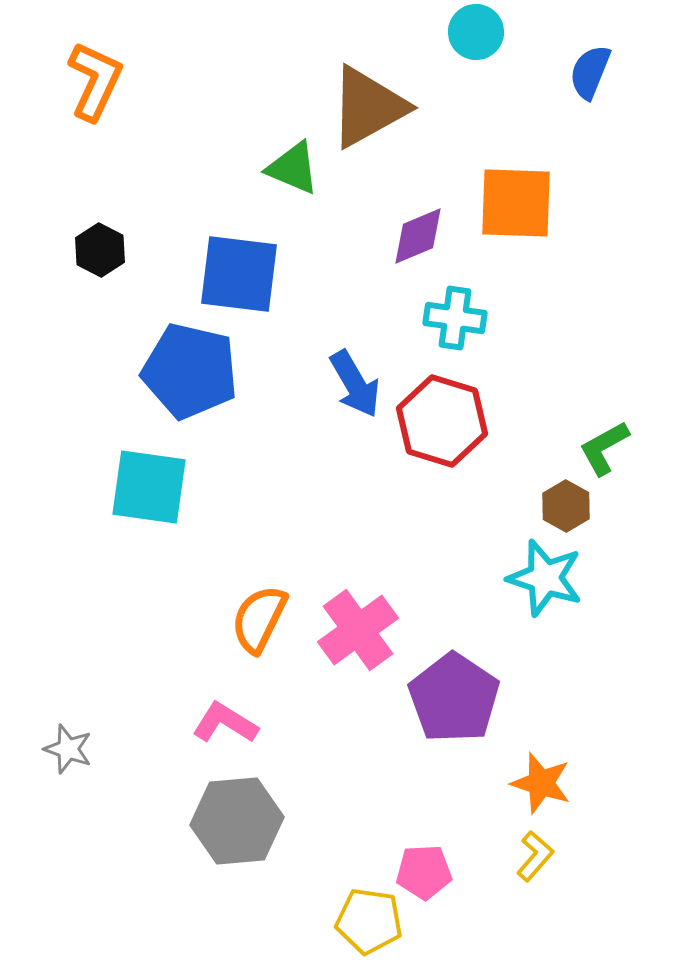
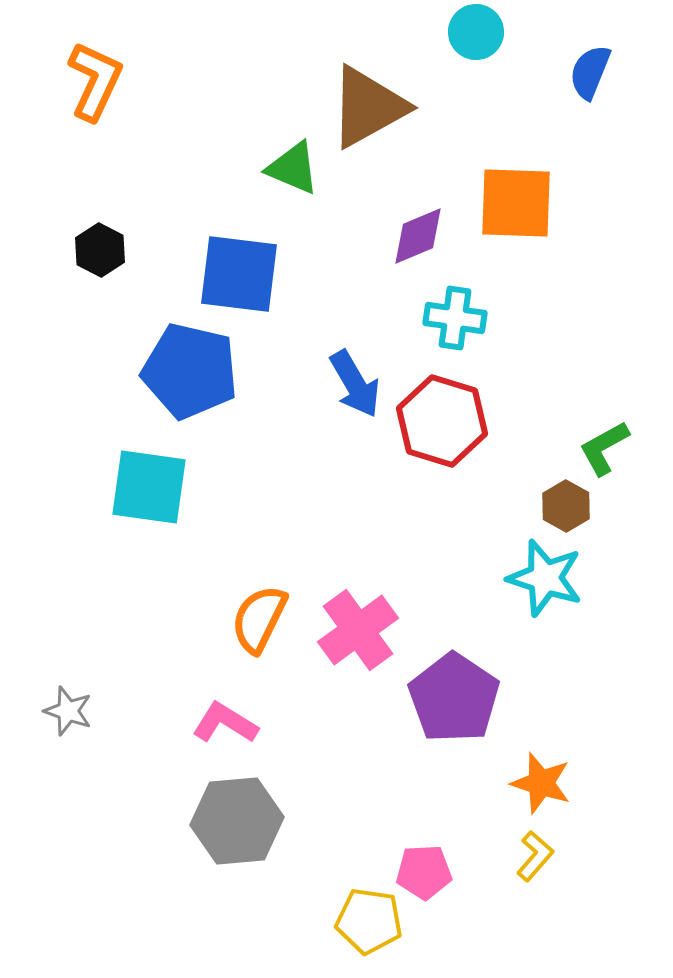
gray star: moved 38 px up
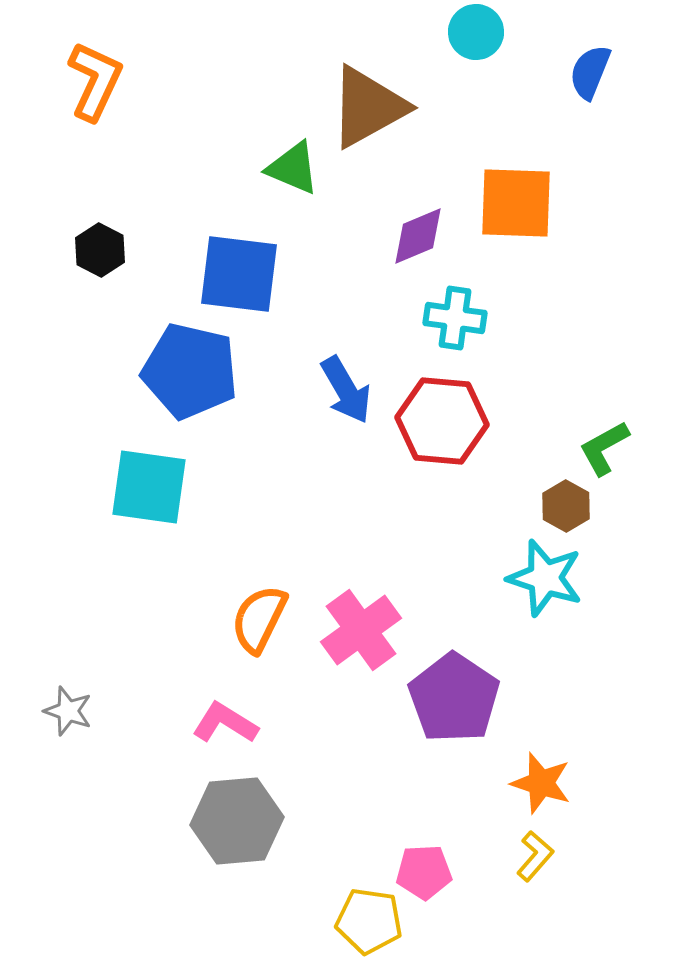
blue arrow: moved 9 px left, 6 px down
red hexagon: rotated 12 degrees counterclockwise
pink cross: moved 3 px right
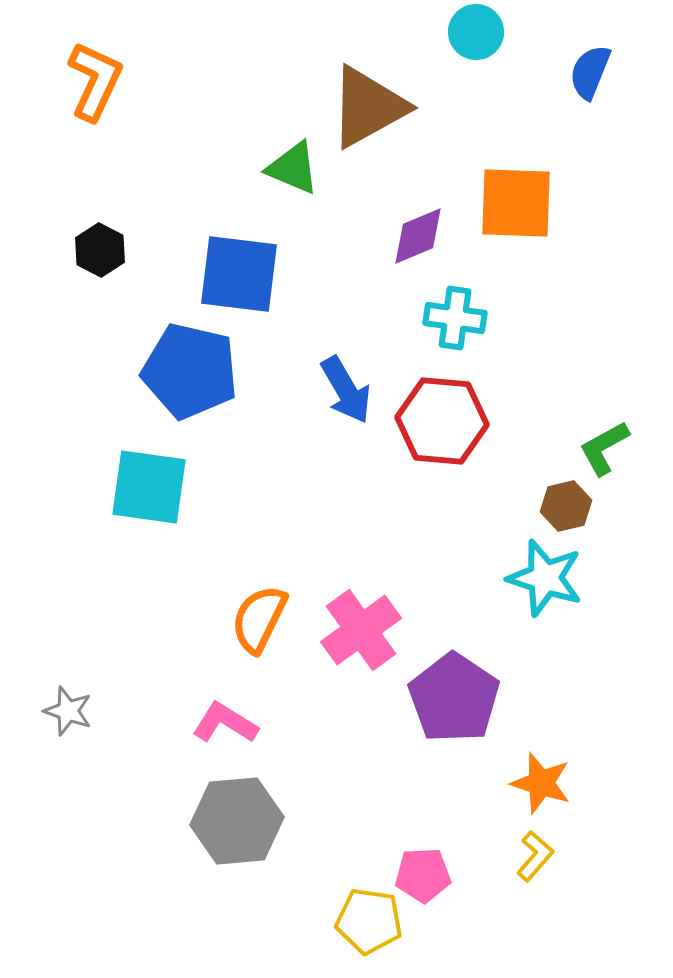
brown hexagon: rotated 18 degrees clockwise
pink pentagon: moved 1 px left, 3 px down
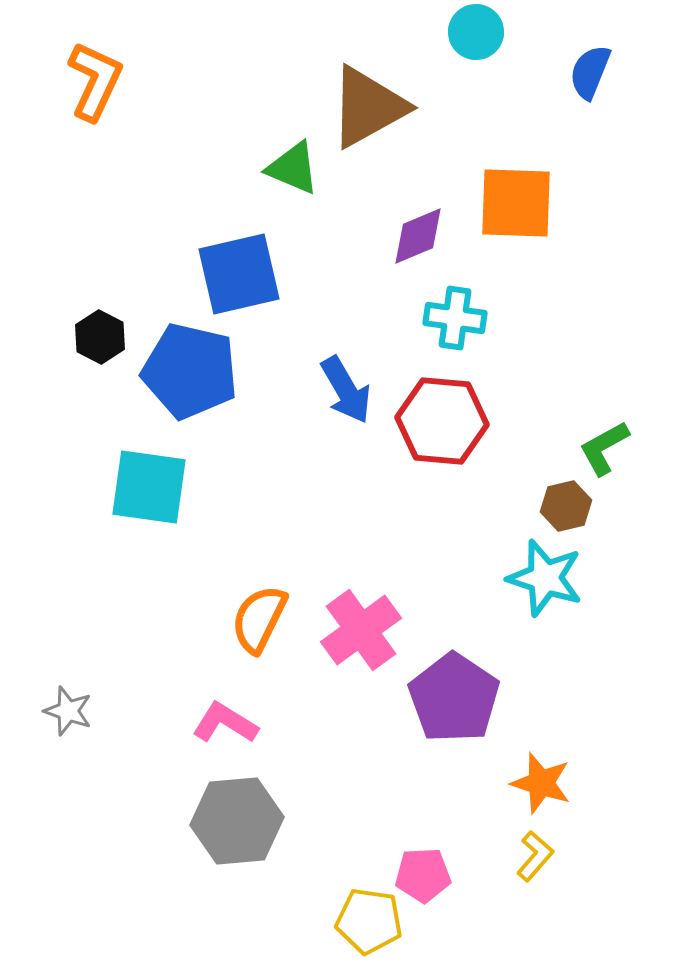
black hexagon: moved 87 px down
blue square: rotated 20 degrees counterclockwise
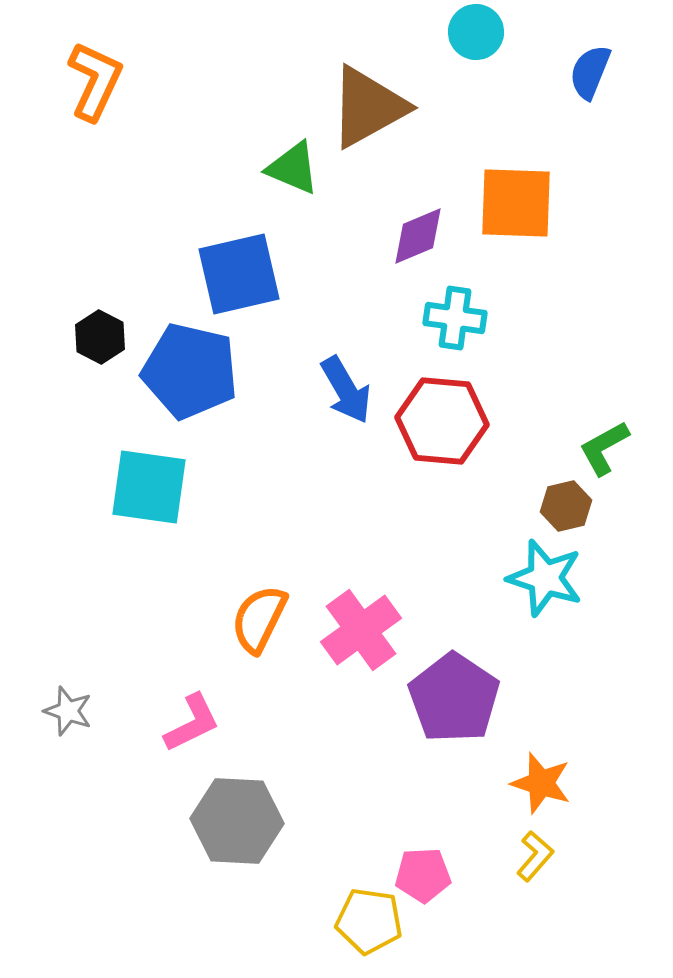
pink L-shape: moved 33 px left; rotated 122 degrees clockwise
gray hexagon: rotated 8 degrees clockwise
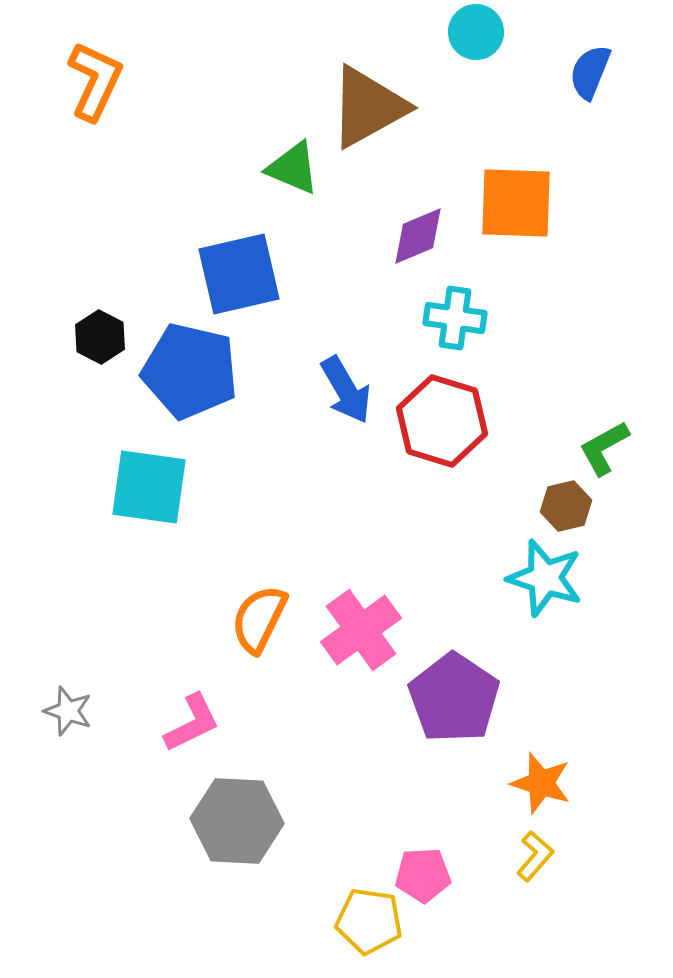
red hexagon: rotated 12 degrees clockwise
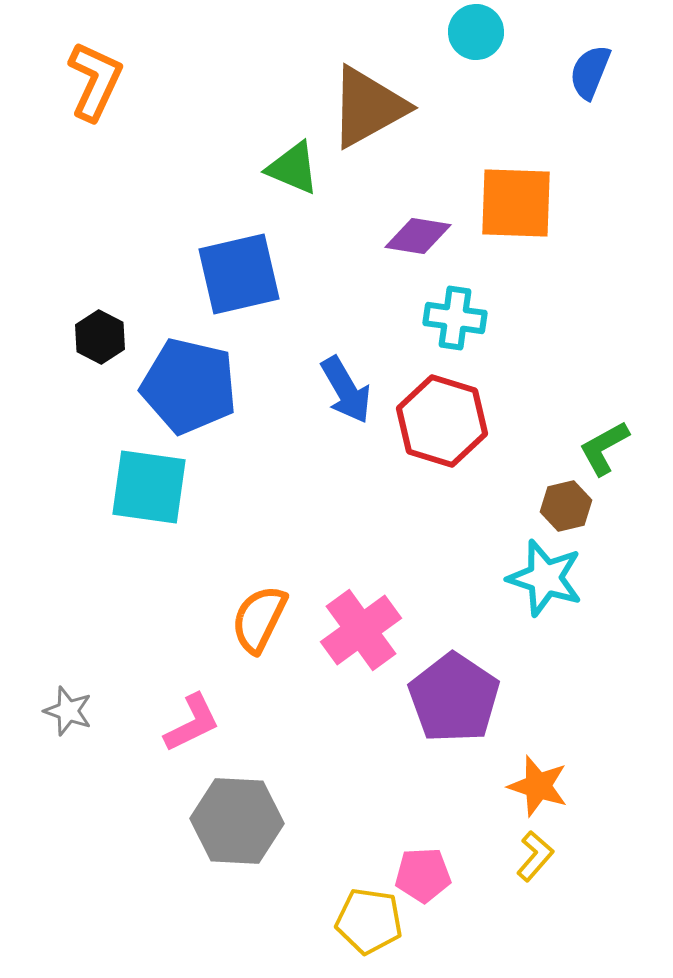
purple diamond: rotated 32 degrees clockwise
blue pentagon: moved 1 px left, 15 px down
orange star: moved 3 px left, 3 px down
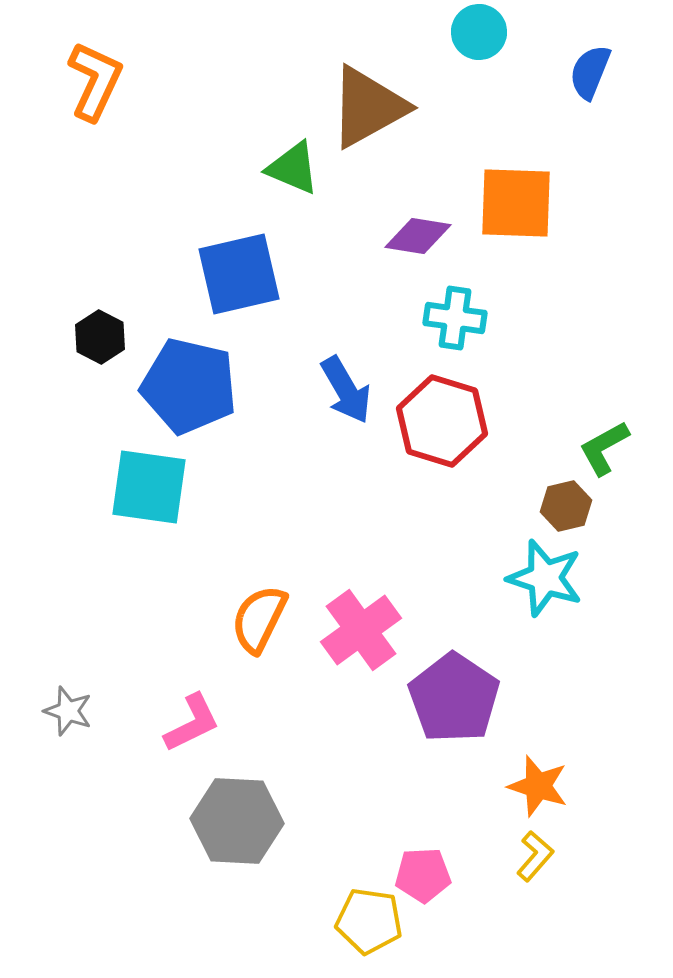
cyan circle: moved 3 px right
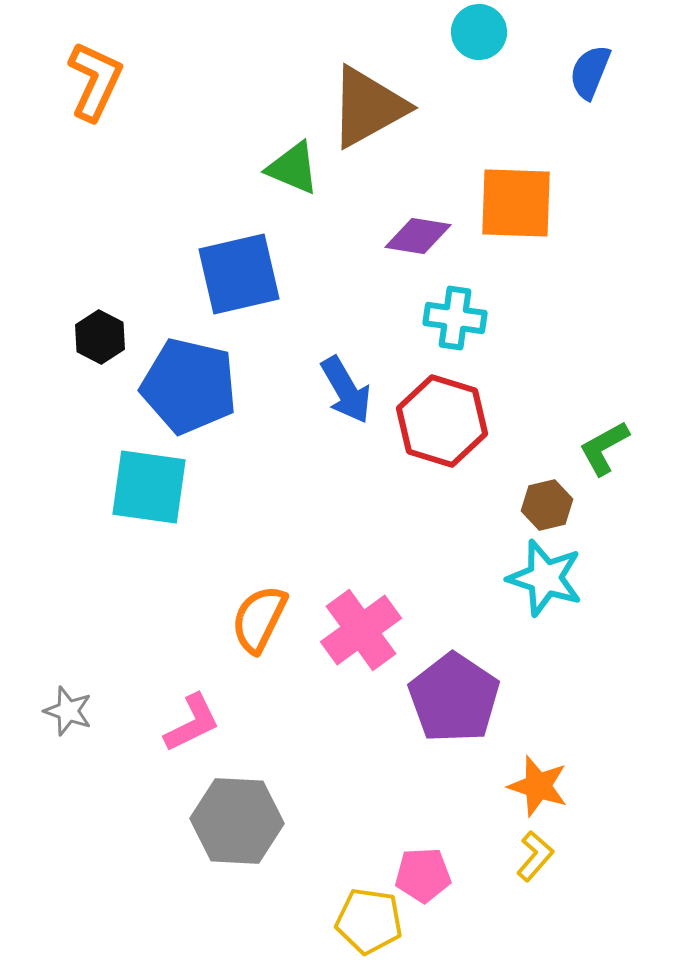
brown hexagon: moved 19 px left, 1 px up
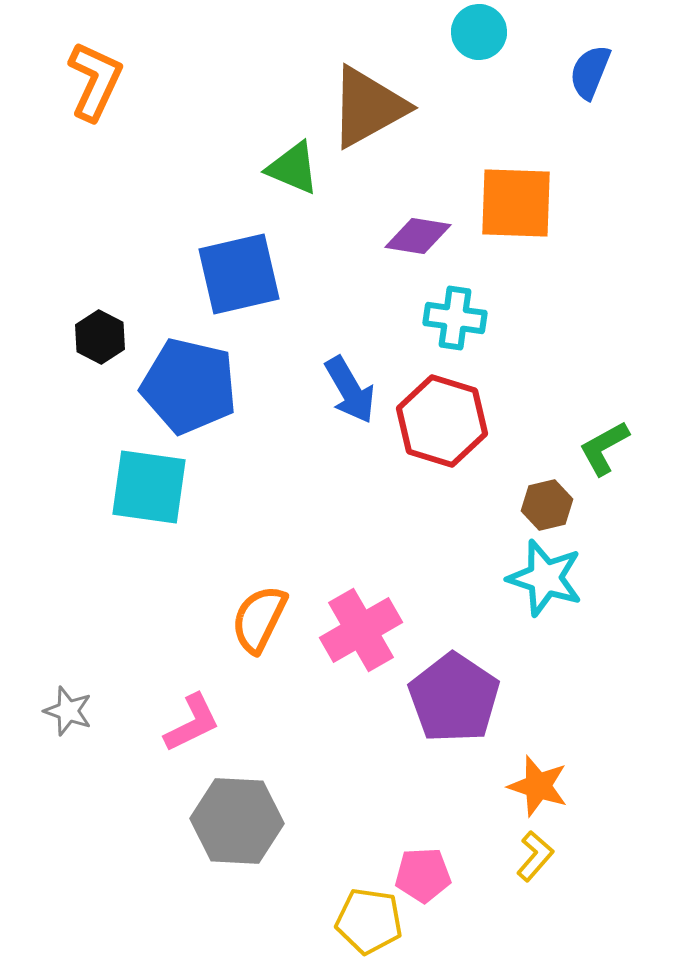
blue arrow: moved 4 px right
pink cross: rotated 6 degrees clockwise
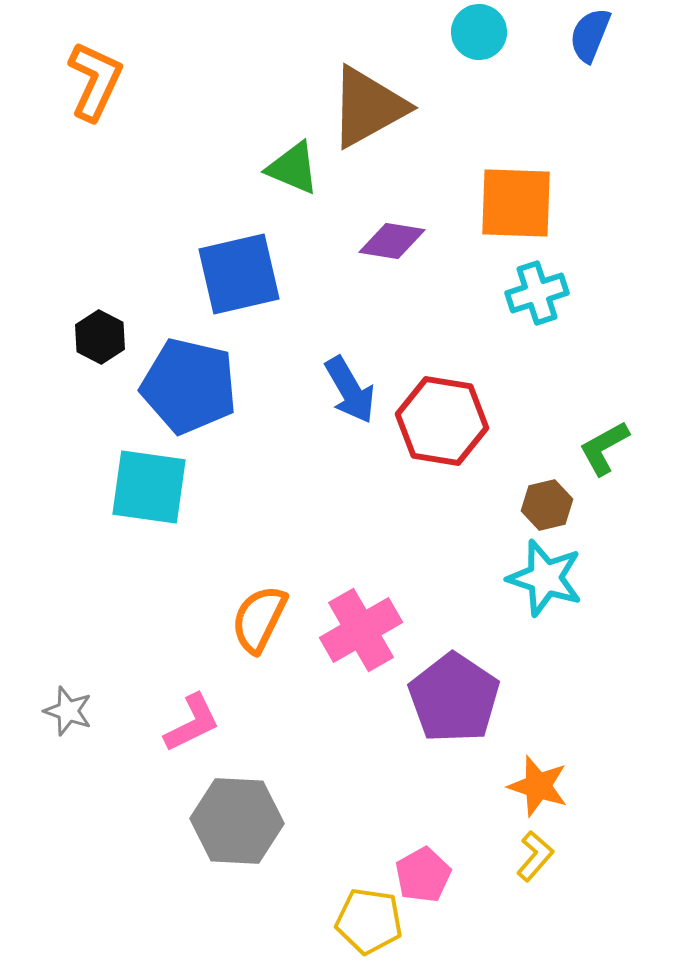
blue semicircle: moved 37 px up
purple diamond: moved 26 px left, 5 px down
cyan cross: moved 82 px right, 25 px up; rotated 26 degrees counterclockwise
red hexagon: rotated 8 degrees counterclockwise
pink pentagon: rotated 26 degrees counterclockwise
